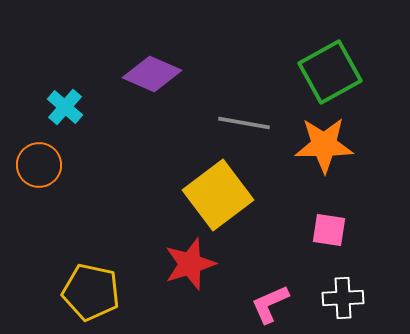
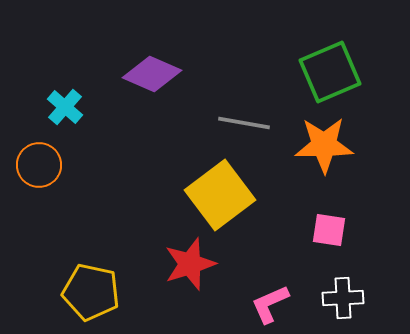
green square: rotated 6 degrees clockwise
yellow square: moved 2 px right
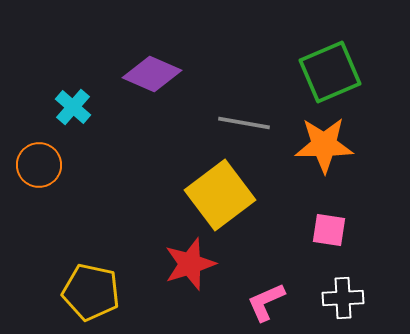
cyan cross: moved 8 px right
pink L-shape: moved 4 px left, 2 px up
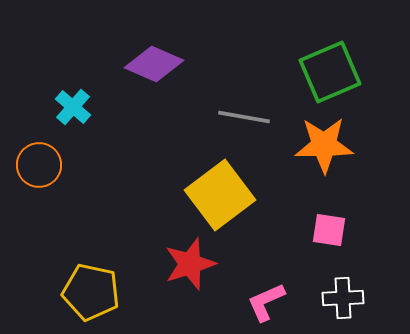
purple diamond: moved 2 px right, 10 px up
gray line: moved 6 px up
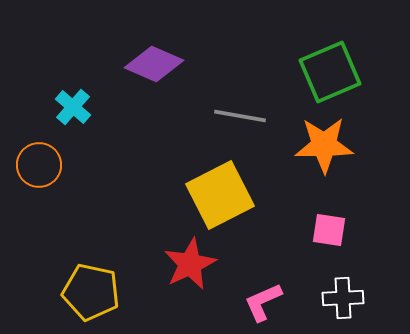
gray line: moved 4 px left, 1 px up
yellow square: rotated 10 degrees clockwise
red star: rotated 8 degrees counterclockwise
pink L-shape: moved 3 px left
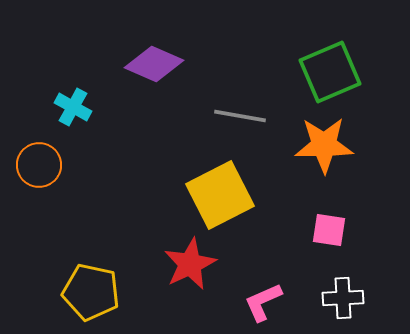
cyan cross: rotated 12 degrees counterclockwise
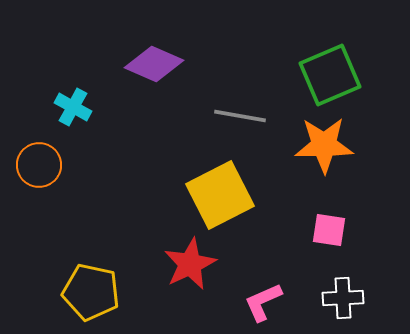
green square: moved 3 px down
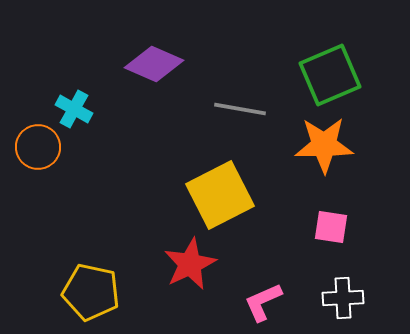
cyan cross: moved 1 px right, 2 px down
gray line: moved 7 px up
orange circle: moved 1 px left, 18 px up
pink square: moved 2 px right, 3 px up
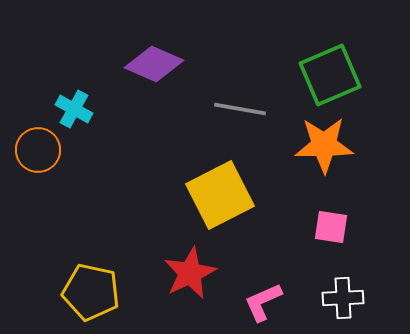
orange circle: moved 3 px down
red star: moved 9 px down
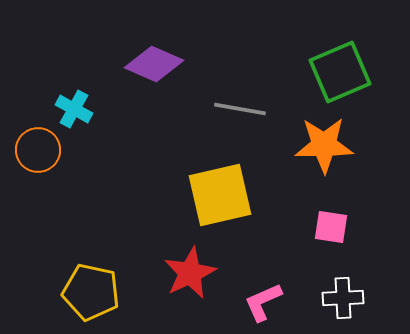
green square: moved 10 px right, 3 px up
yellow square: rotated 14 degrees clockwise
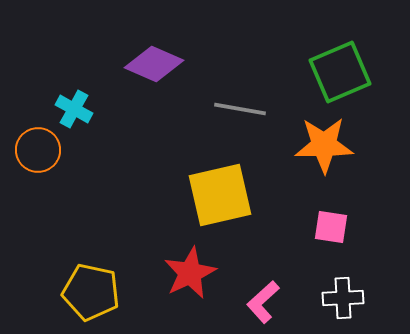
pink L-shape: rotated 18 degrees counterclockwise
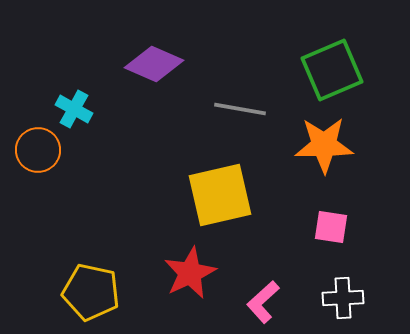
green square: moved 8 px left, 2 px up
